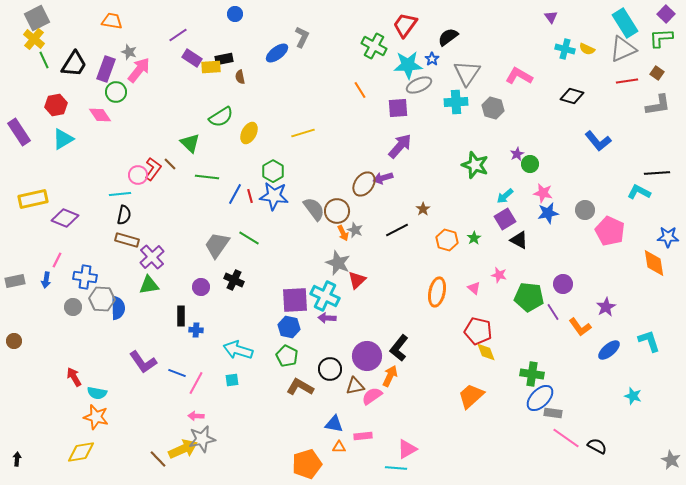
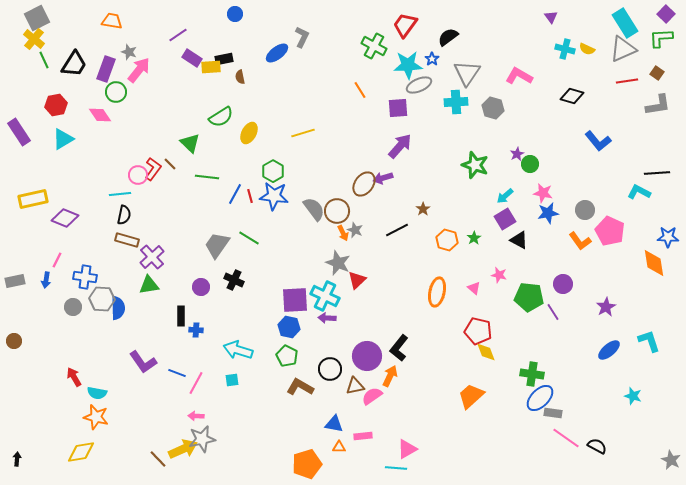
orange L-shape at (580, 327): moved 86 px up
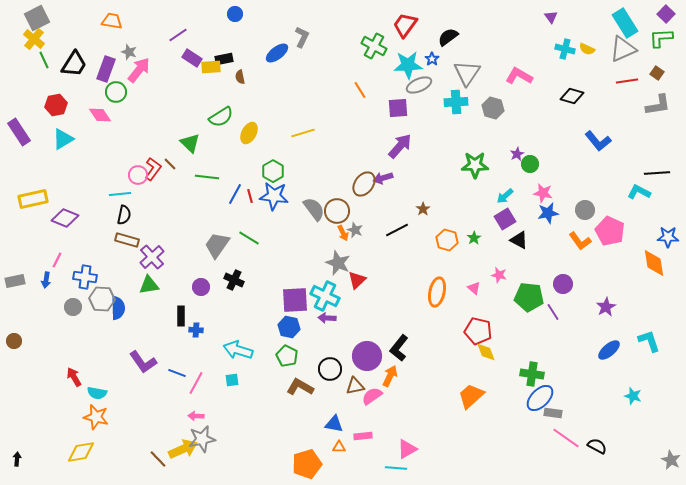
green star at (475, 165): rotated 20 degrees counterclockwise
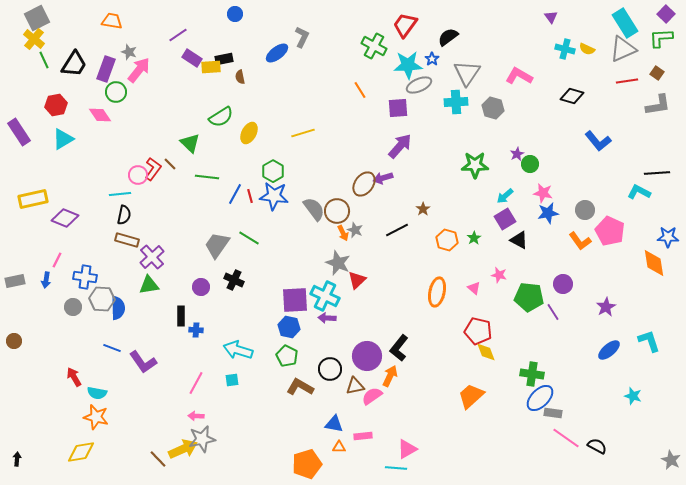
blue line at (177, 373): moved 65 px left, 25 px up
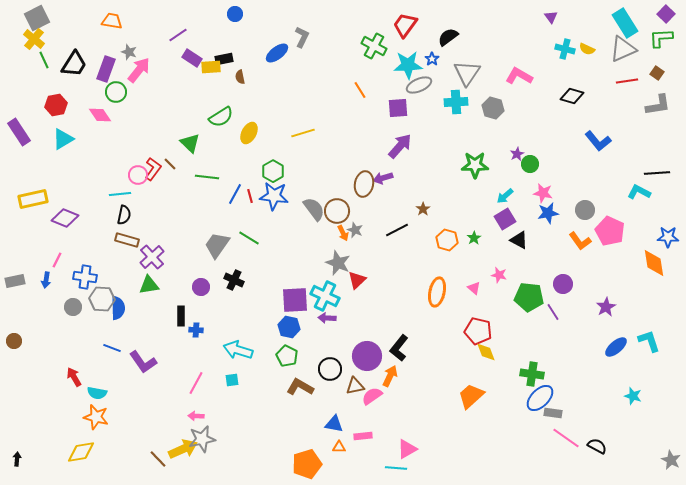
brown ellipse at (364, 184): rotated 25 degrees counterclockwise
blue ellipse at (609, 350): moved 7 px right, 3 px up
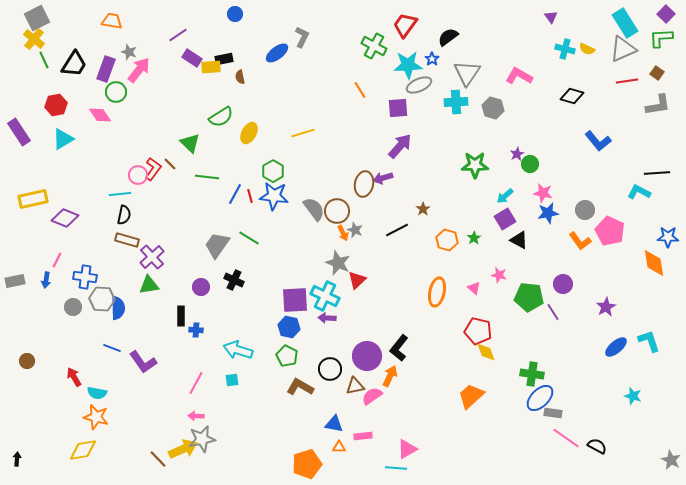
brown circle at (14, 341): moved 13 px right, 20 px down
yellow diamond at (81, 452): moved 2 px right, 2 px up
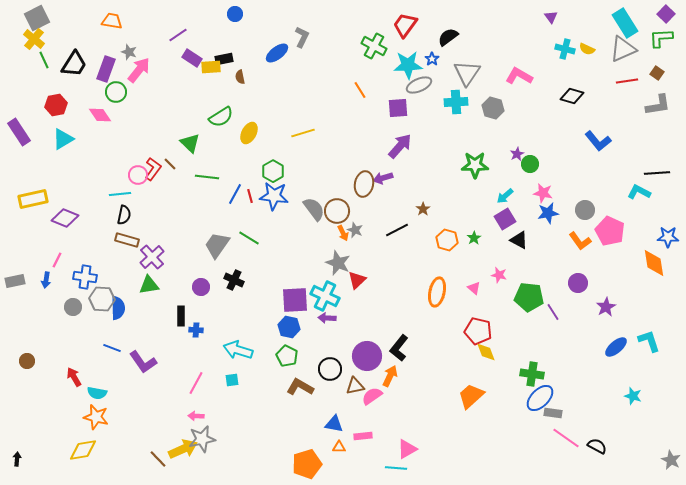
purple circle at (563, 284): moved 15 px right, 1 px up
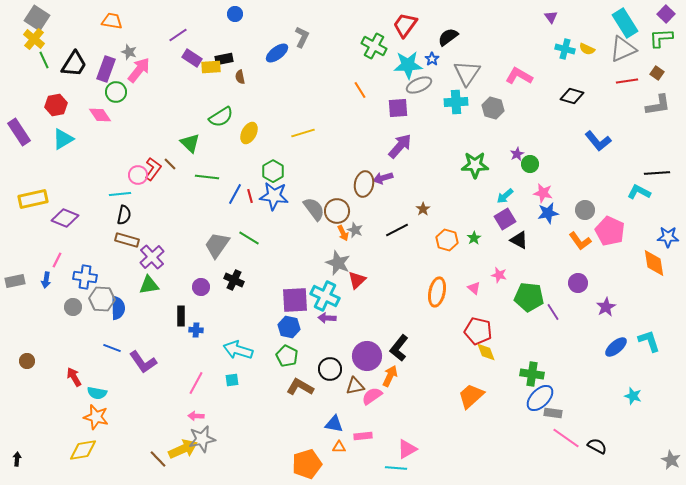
gray square at (37, 18): rotated 30 degrees counterclockwise
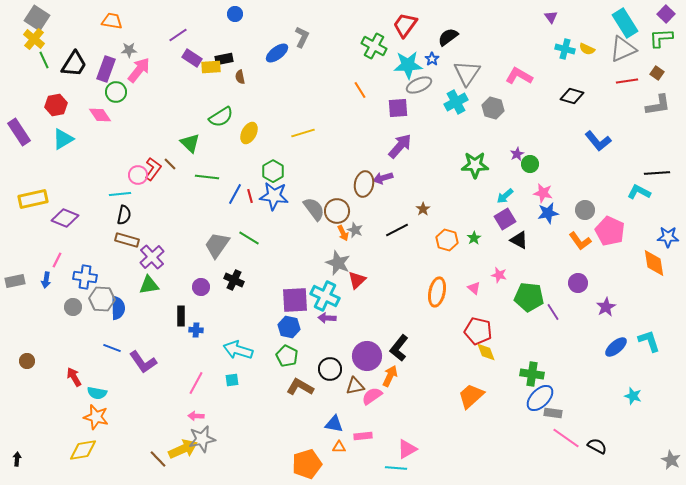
gray star at (129, 52): moved 2 px up; rotated 21 degrees counterclockwise
cyan cross at (456, 102): rotated 25 degrees counterclockwise
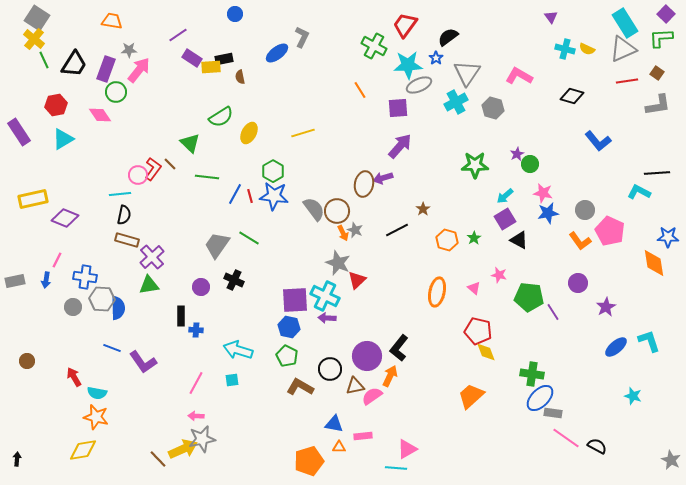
blue star at (432, 59): moved 4 px right, 1 px up
orange pentagon at (307, 464): moved 2 px right, 3 px up
